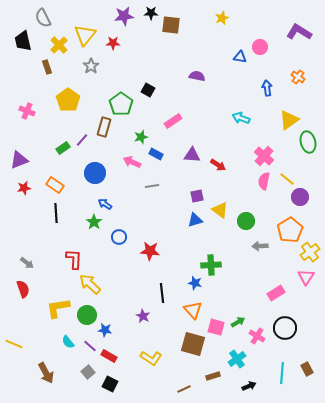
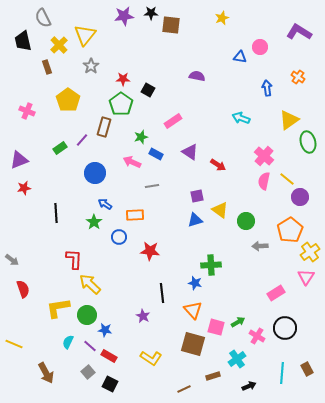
red star at (113, 43): moved 10 px right, 36 px down
green rectangle at (63, 148): moved 3 px left
purple triangle at (192, 155): moved 2 px left, 3 px up; rotated 30 degrees clockwise
orange rectangle at (55, 185): moved 80 px right, 30 px down; rotated 36 degrees counterclockwise
gray arrow at (27, 263): moved 15 px left, 3 px up
cyan semicircle at (68, 342): rotated 64 degrees clockwise
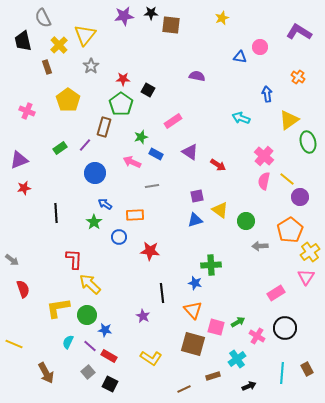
blue arrow at (267, 88): moved 6 px down
purple line at (82, 140): moved 3 px right, 5 px down
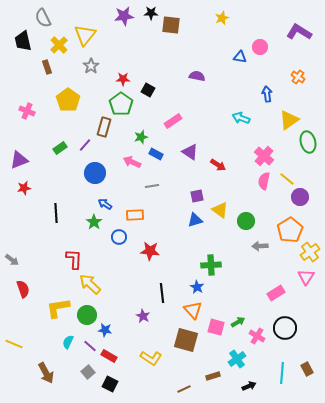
blue star at (195, 283): moved 2 px right, 4 px down; rotated 16 degrees clockwise
brown square at (193, 344): moved 7 px left, 4 px up
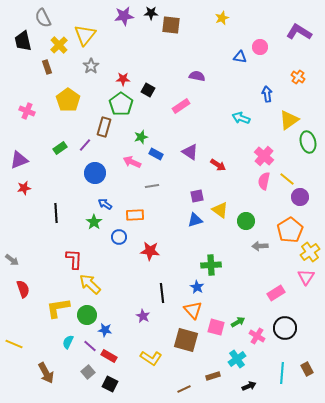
pink rectangle at (173, 121): moved 8 px right, 15 px up
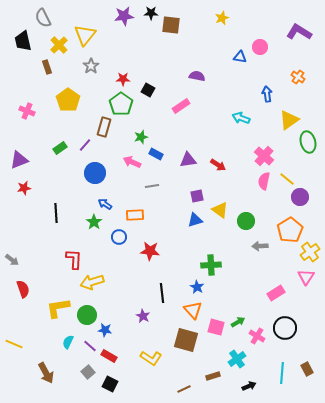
purple triangle at (190, 152): moved 2 px left, 8 px down; rotated 42 degrees counterclockwise
yellow arrow at (90, 284): moved 2 px right, 2 px up; rotated 60 degrees counterclockwise
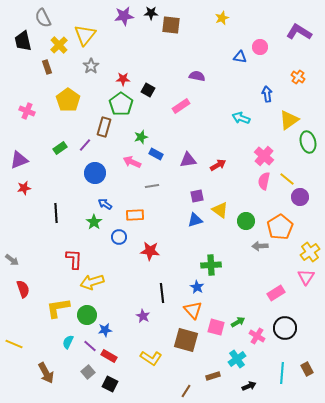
red arrow at (218, 165): rotated 63 degrees counterclockwise
orange pentagon at (290, 230): moved 10 px left, 3 px up
blue star at (105, 330): rotated 16 degrees counterclockwise
brown line at (184, 389): moved 2 px right, 2 px down; rotated 32 degrees counterclockwise
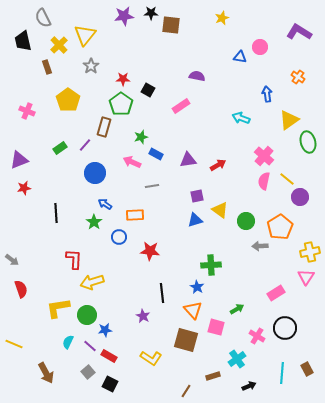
yellow cross at (310, 252): rotated 24 degrees clockwise
red semicircle at (23, 289): moved 2 px left
green arrow at (238, 322): moved 1 px left, 13 px up
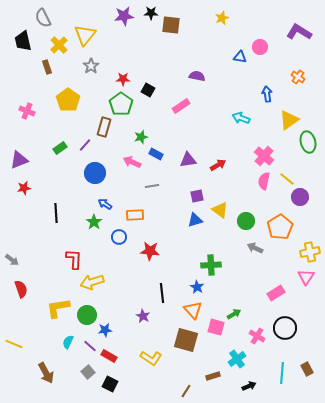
gray arrow at (260, 246): moved 5 px left, 2 px down; rotated 28 degrees clockwise
green arrow at (237, 309): moved 3 px left, 5 px down
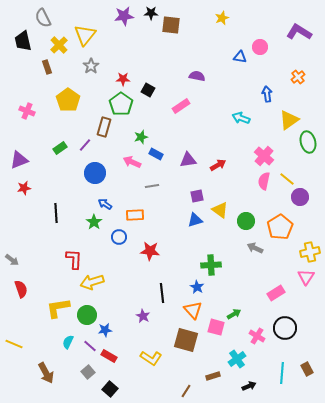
orange cross at (298, 77): rotated 16 degrees clockwise
black square at (110, 384): moved 5 px down; rotated 14 degrees clockwise
